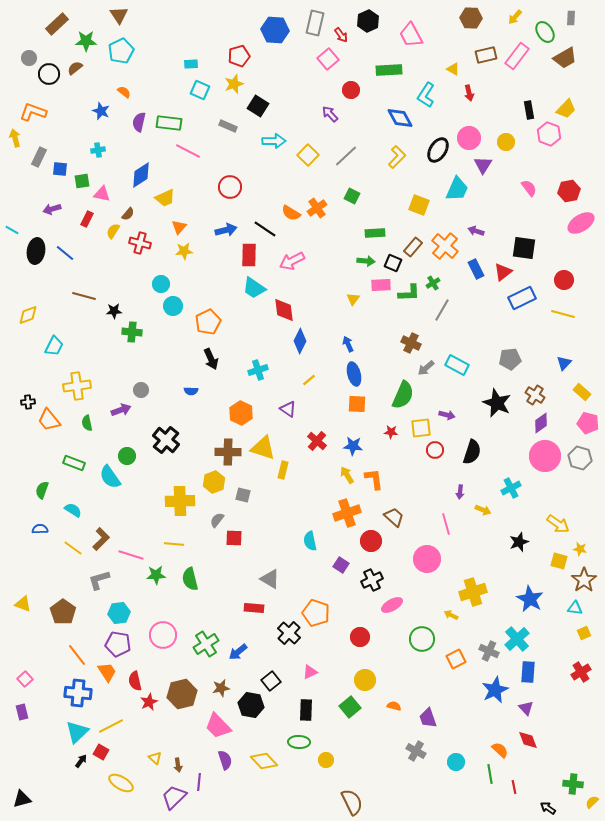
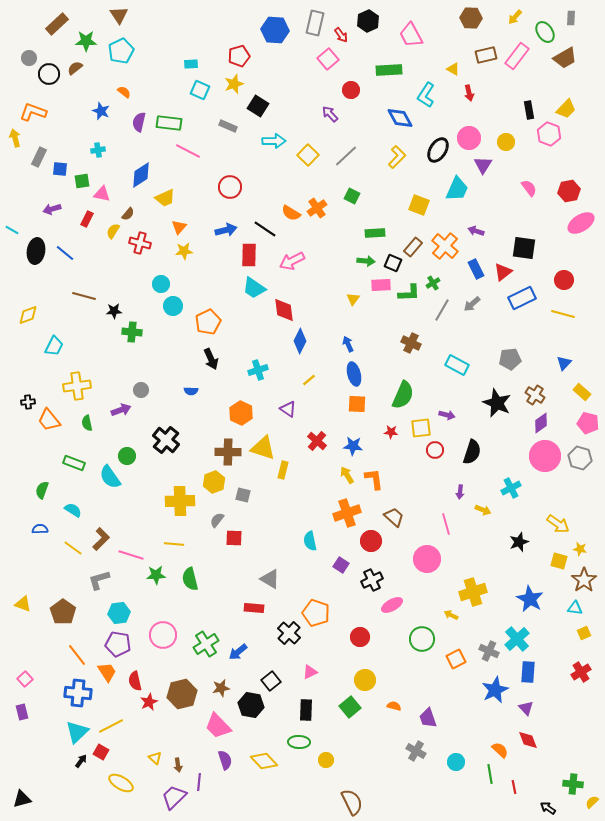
gray arrow at (426, 368): moved 46 px right, 64 px up
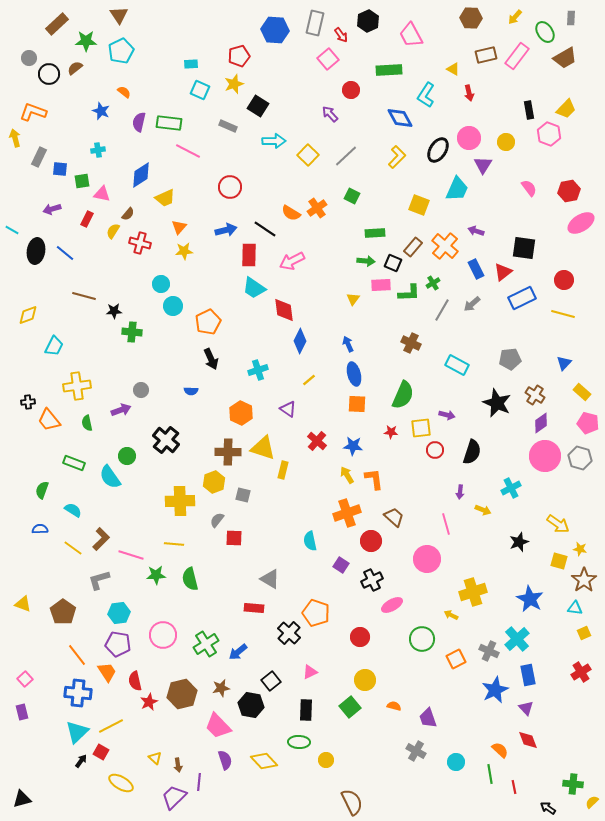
blue rectangle at (528, 672): moved 3 px down; rotated 15 degrees counterclockwise
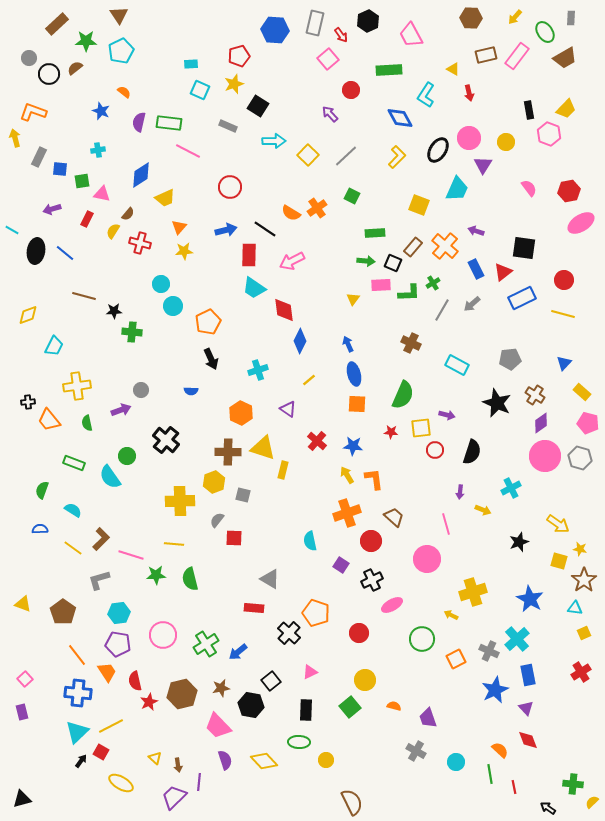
red circle at (360, 637): moved 1 px left, 4 px up
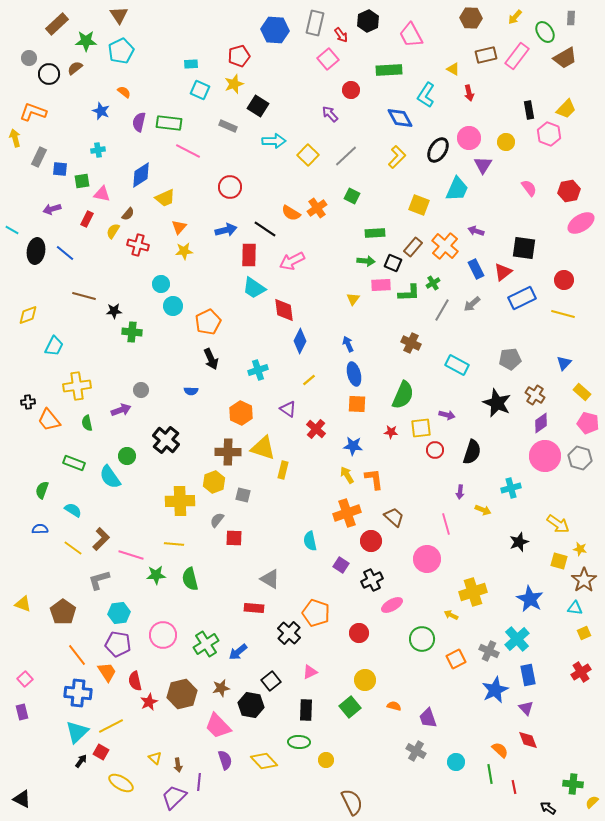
red cross at (140, 243): moved 2 px left, 2 px down
red cross at (317, 441): moved 1 px left, 12 px up
cyan cross at (511, 488): rotated 12 degrees clockwise
black triangle at (22, 799): rotated 42 degrees clockwise
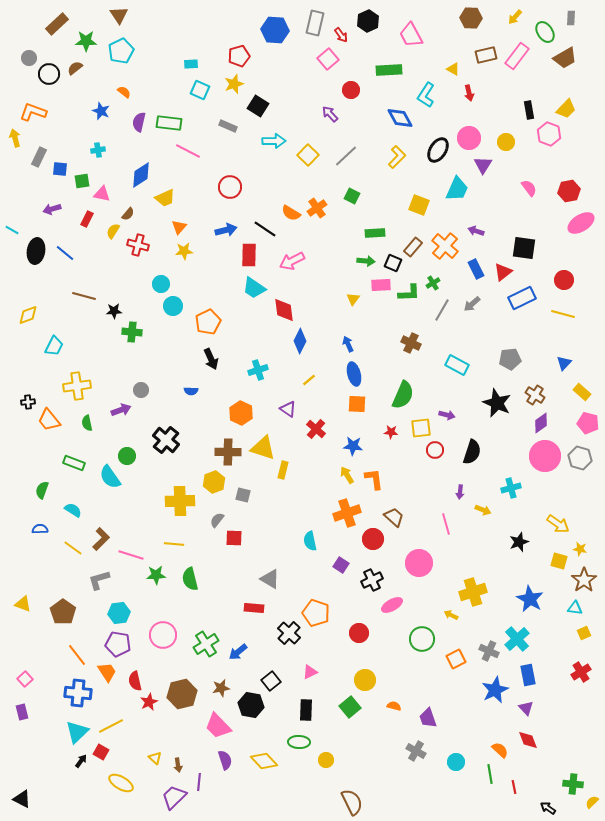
red circle at (371, 541): moved 2 px right, 2 px up
pink circle at (427, 559): moved 8 px left, 4 px down
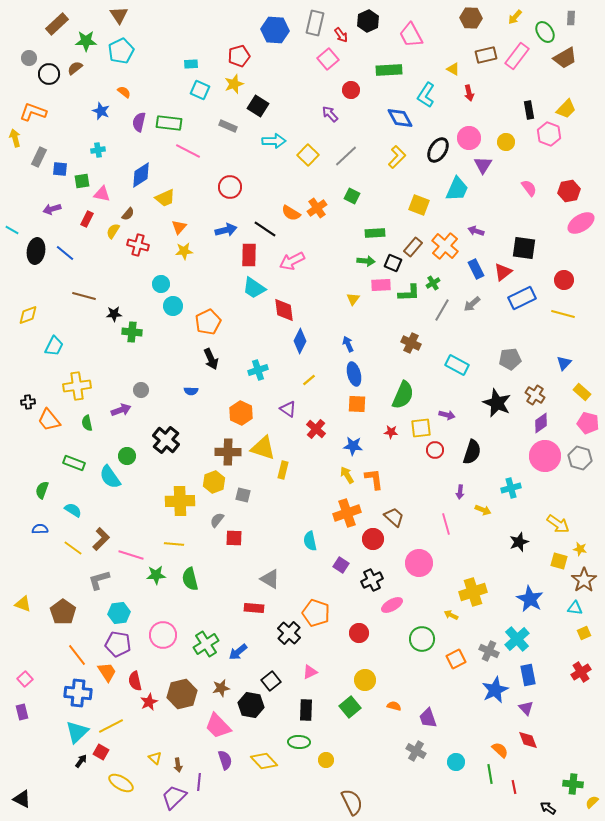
black star at (114, 311): moved 3 px down
